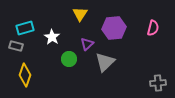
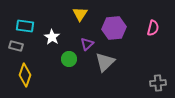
cyan rectangle: moved 2 px up; rotated 24 degrees clockwise
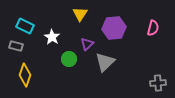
cyan rectangle: rotated 18 degrees clockwise
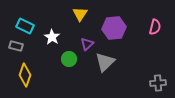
pink semicircle: moved 2 px right, 1 px up
